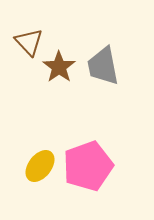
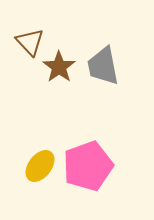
brown triangle: moved 1 px right
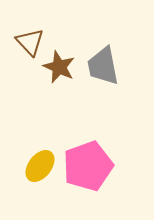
brown star: rotated 12 degrees counterclockwise
